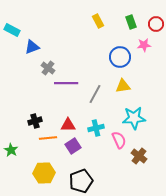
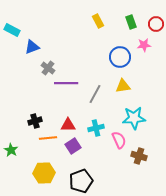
brown cross: rotated 21 degrees counterclockwise
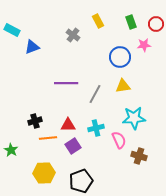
gray cross: moved 25 px right, 33 px up
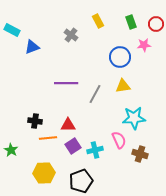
gray cross: moved 2 px left
black cross: rotated 24 degrees clockwise
cyan cross: moved 1 px left, 22 px down
brown cross: moved 1 px right, 2 px up
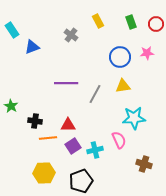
cyan rectangle: rotated 28 degrees clockwise
pink star: moved 3 px right, 8 px down
green star: moved 44 px up
brown cross: moved 4 px right, 10 px down
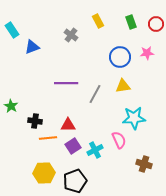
cyan cross: rotated 14 degrees counterclockwise
black pentagon: moved 6 px left
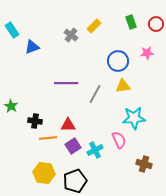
yellow rectangle: moved 4 px left, 5 px down; rotated 72 degrees clockwise
blue circle: moved 2 px left, 4 px down
yellow hexagon: rotated 10 degrees clockwise
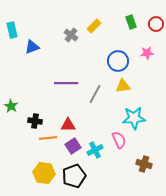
cyan rectangle: rotated 21 degrees clockwise
black pentagon: moved 1 px left, 5 px up
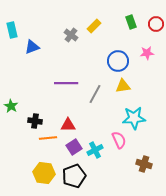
purple square: moved 1 px right, 1 px down
